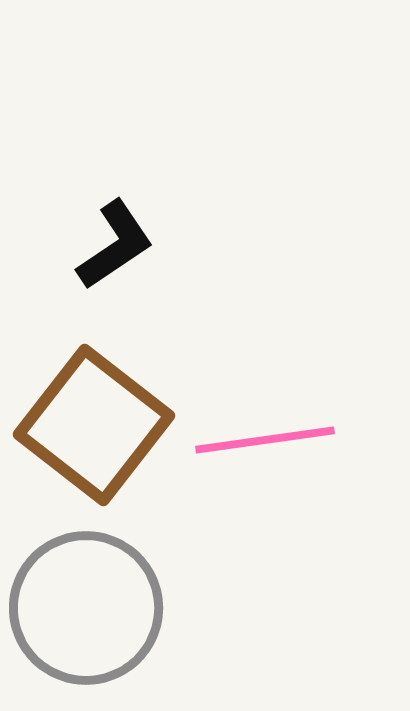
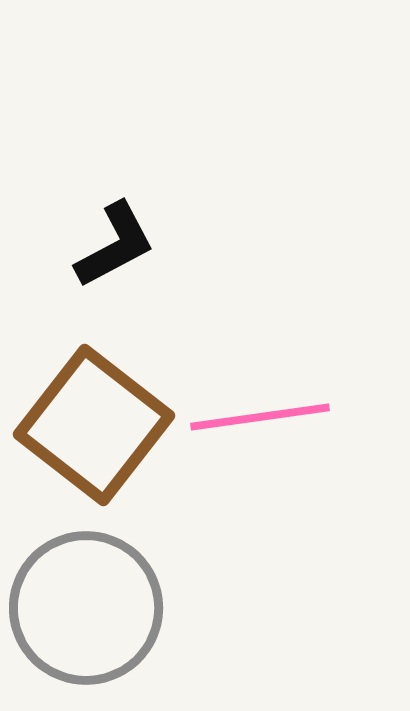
black L-shape: rotated 6 degrees clockwise
pink line: moved 5 px left, 23 px up
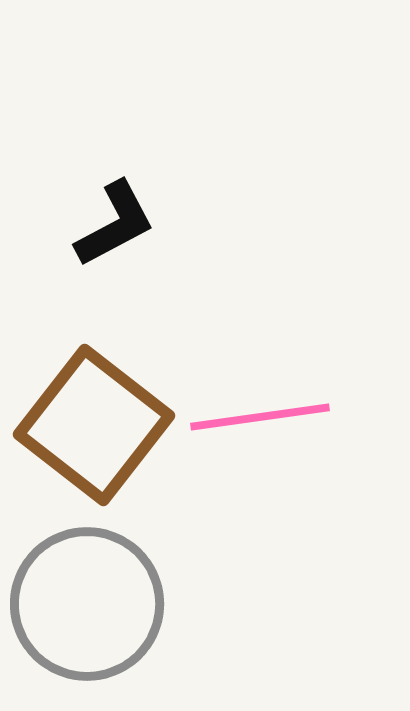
black L-shape: moved 21 px up
gray circle: moved 1 px right, 4 px up
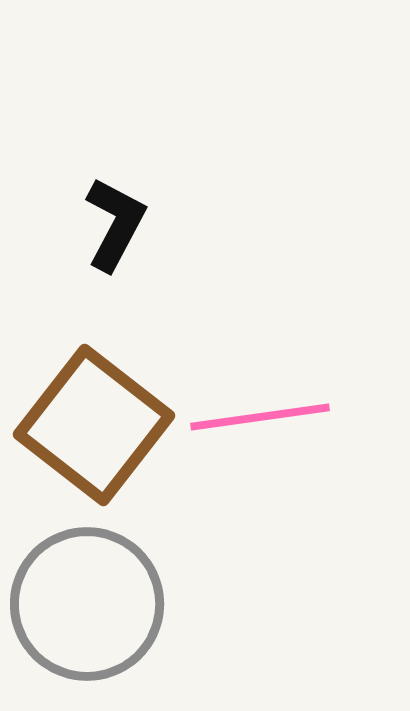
black L-shape: rotated 34 degrees counterclockwise
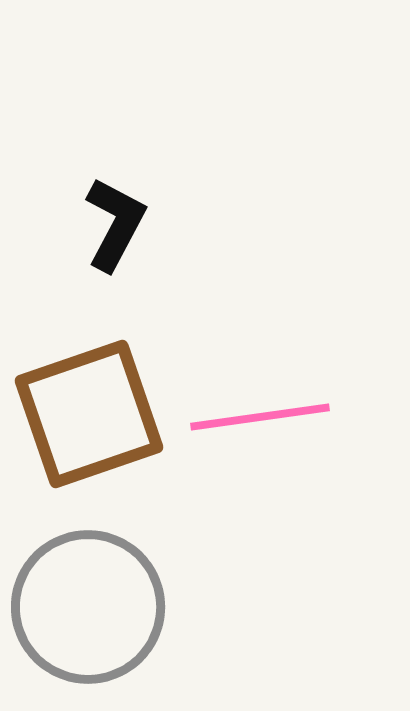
brown square: moved 5 px left, 11 px up; rotated 33 degrees clockwise
gray circle: moved 1 px right, 3 px down
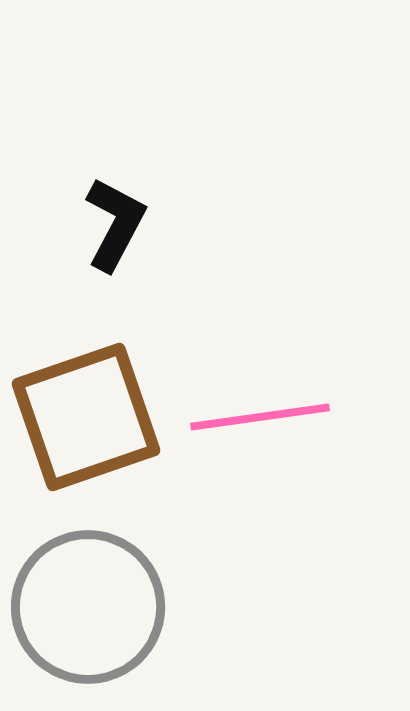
brown square: moved 3 px left, 3 px down
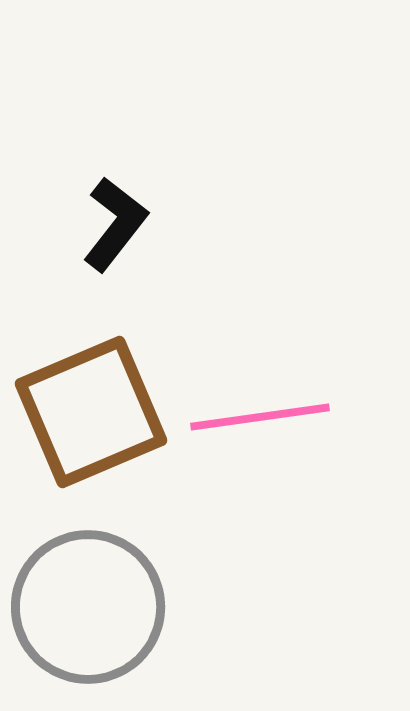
black L-shape: rotated 10 degrees clockwise
brown square: moved 5 px right, 5 px up; rotated 4 degrees counterclockwise
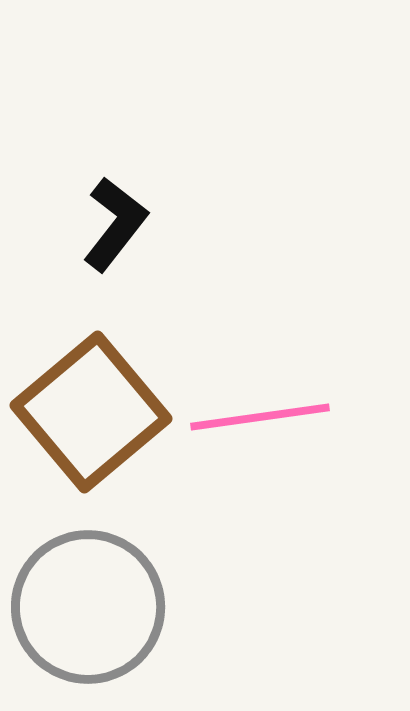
brown square: rotated 17 degrees counterclockwise
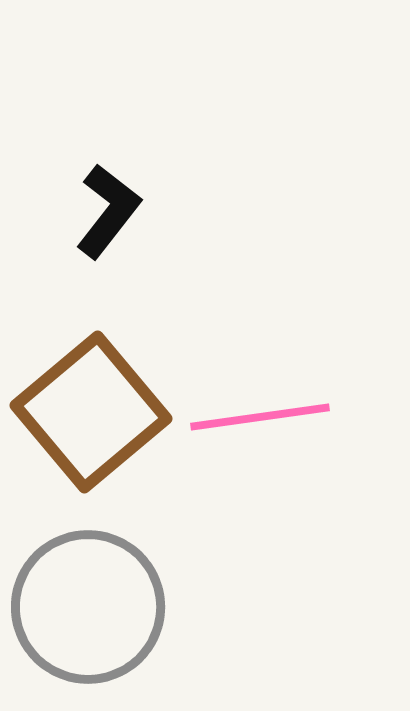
black L-shape: moved 7 px left, 13 px up
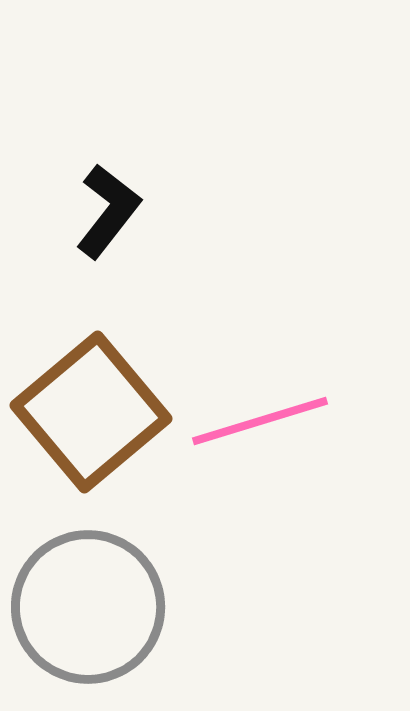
pink line: moved 4 px down; rotated 9 degrees counterclockwise
